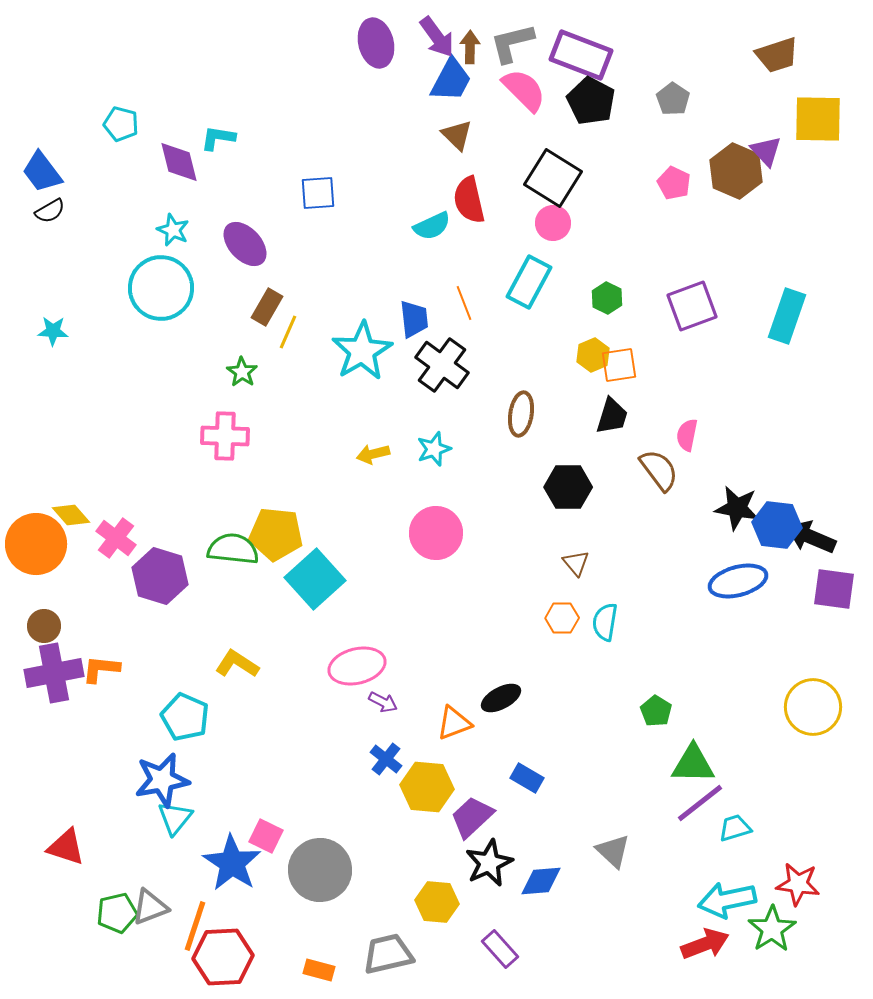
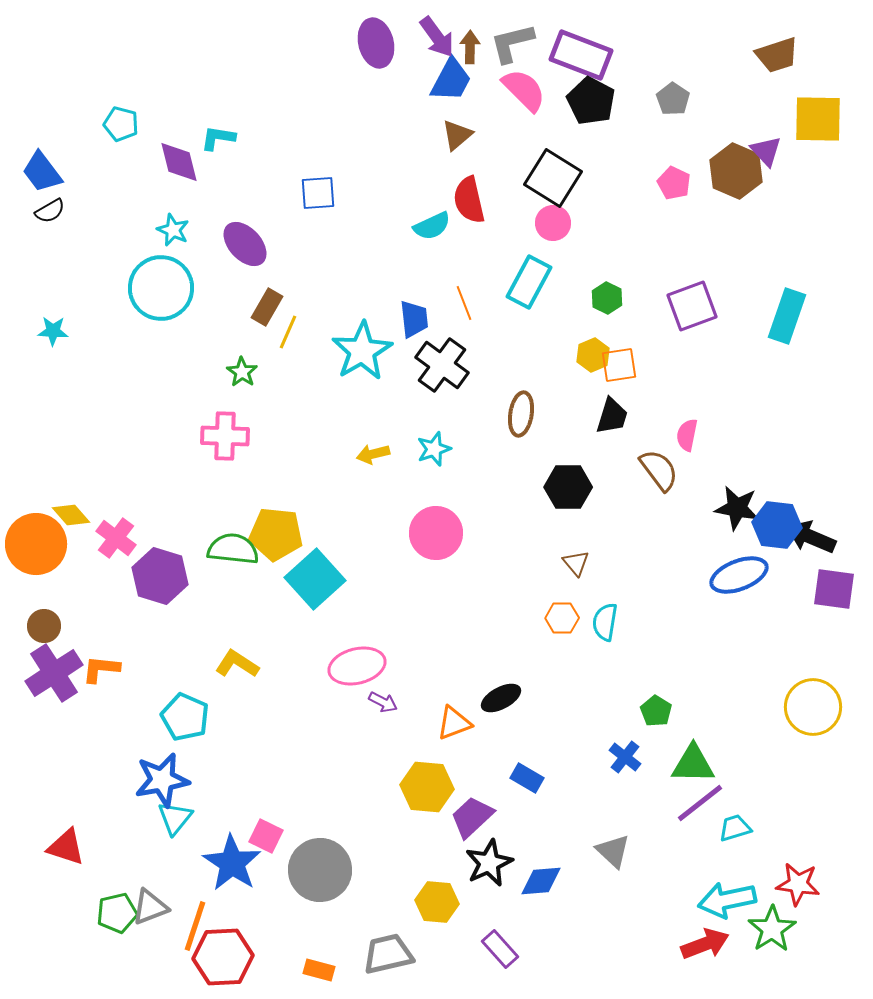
brown triangle at (457, 135): rotated 36 degrees clockwise
blue ellipse at (738, 581): moved 1 px right, 6 px up; rotated 6 degrees counterclockwise
purple cross at (54, 673): rotated 22 degrees counterclockwise
blue cross at (386, 759): moved 239 px right, 2 px up
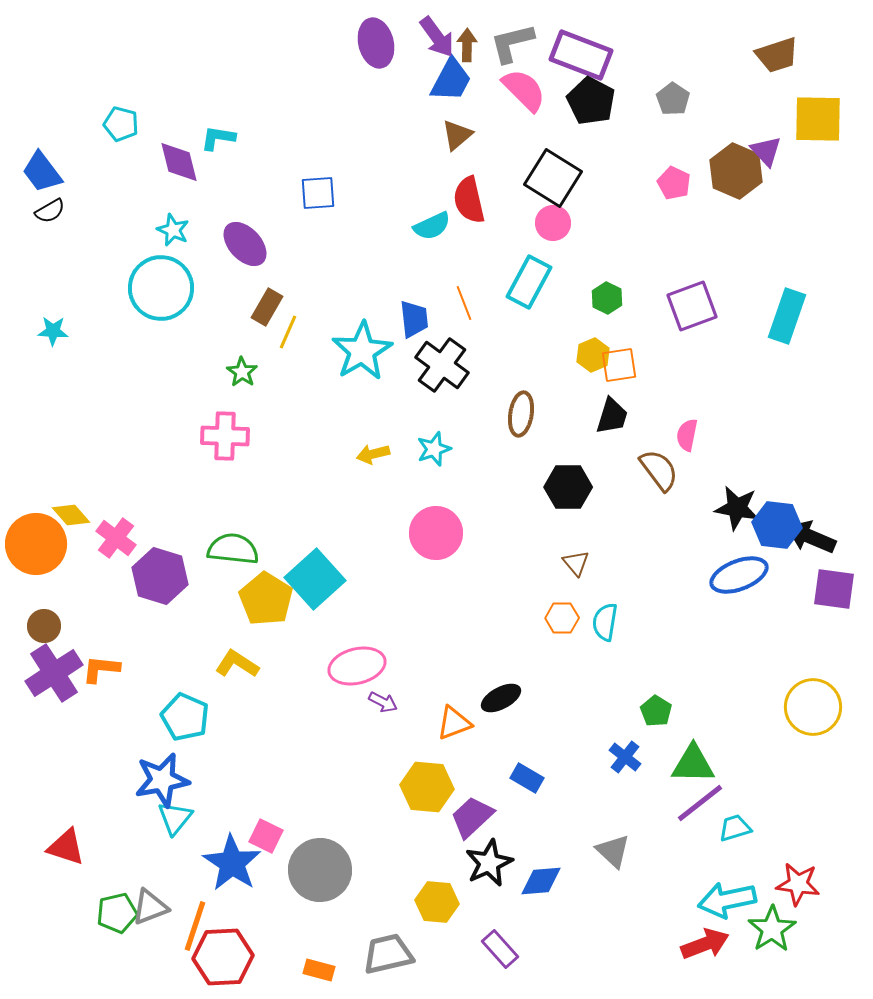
brown arrow at (470, 47): moved 3 px left, 2 px up
yellow pentagon at (276, 534): moved 10 px left, 65 px down; rotated 26 degrees clockwise
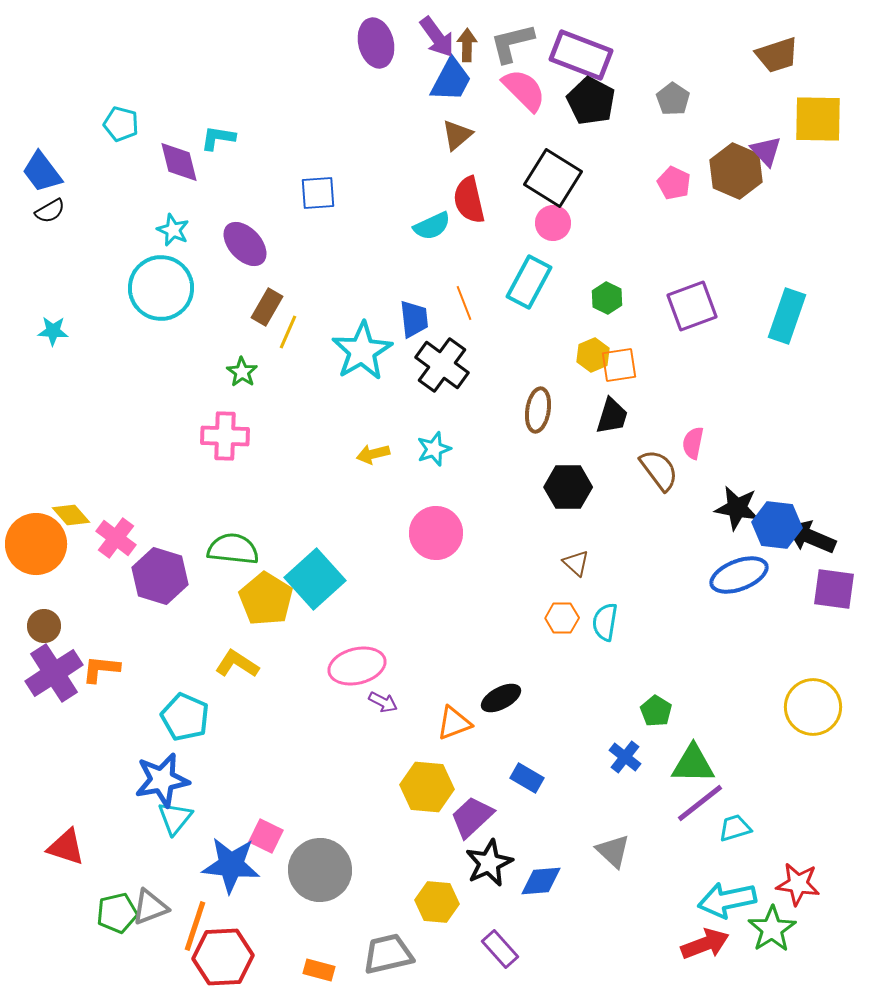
brown ellipse at (521, 414): moved 17 px right, 4 px up
pink semicircle at (687, 435): moved 6 px right, 8 px down
brown triangle at (576, 563): rotated 8 degrees counterclockwise
blue star at (232, 863): moved 1 px left, 2 px down; rotated 28 degrees counterclockwise
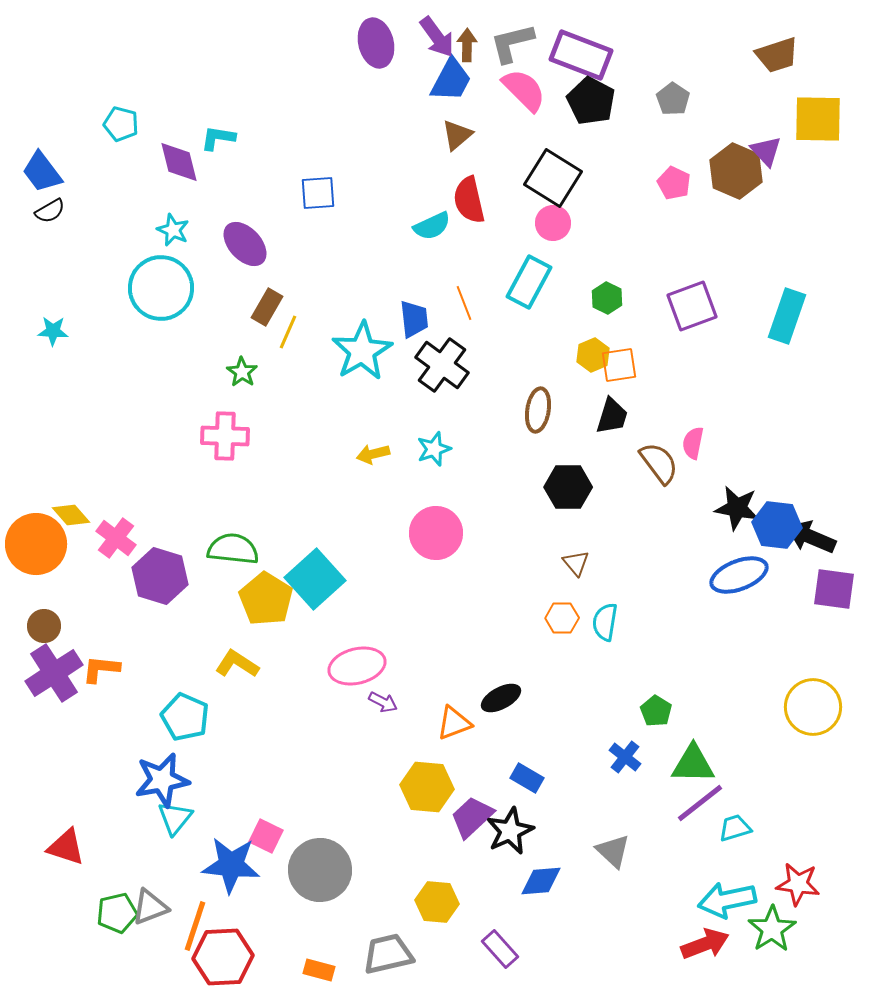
brown semicircle at (659, 470): moved 7 px up
brown triangle at (576, 563): rotated 8 degrees clockwise
black star at (489, 863): moved 21 px right, 32 px up
